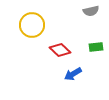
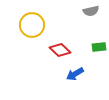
green rectangle: moved 3 px right
blue arrow: moved 2 px right
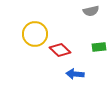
yellow circle: moved 3 px right, 9 px down
blue arrow: rotated 36 degrees clockwise
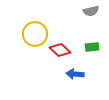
green rectangle: moved 7 px left
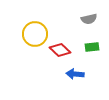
gray semicircle: moved 2 px left, 8 px down
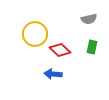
green rectangle: rotated 72 degrees counterclockwise
blue arrow: moved 22 px left
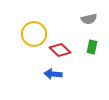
yellow circle: moved 1 px left
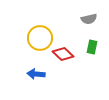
yellow circle: moved 6 px right, 4 px down
red diamond: moved 3 px right, 4 px down
blue arrow: moved 17 px left
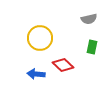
red diamond: moved 11 px down
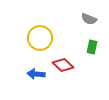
gray semicircle: rotated 35 degrees clockwise
